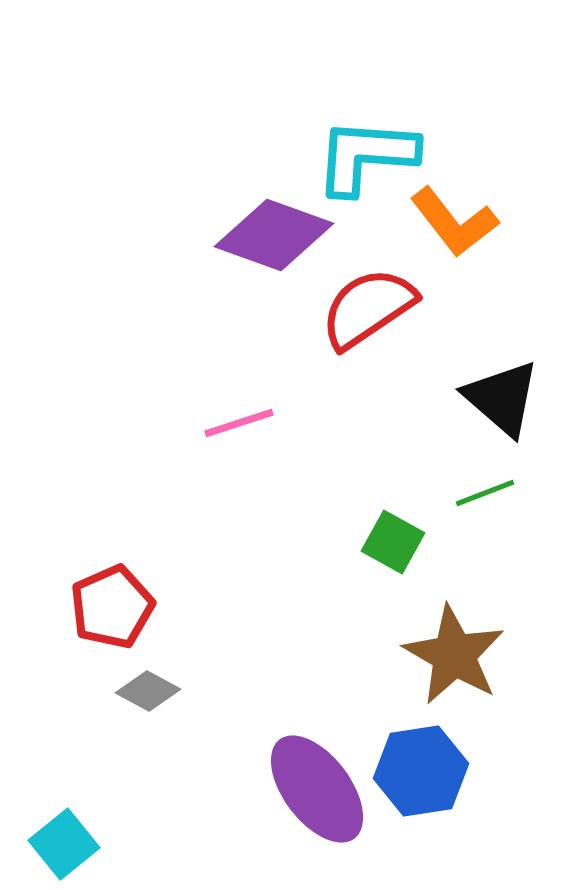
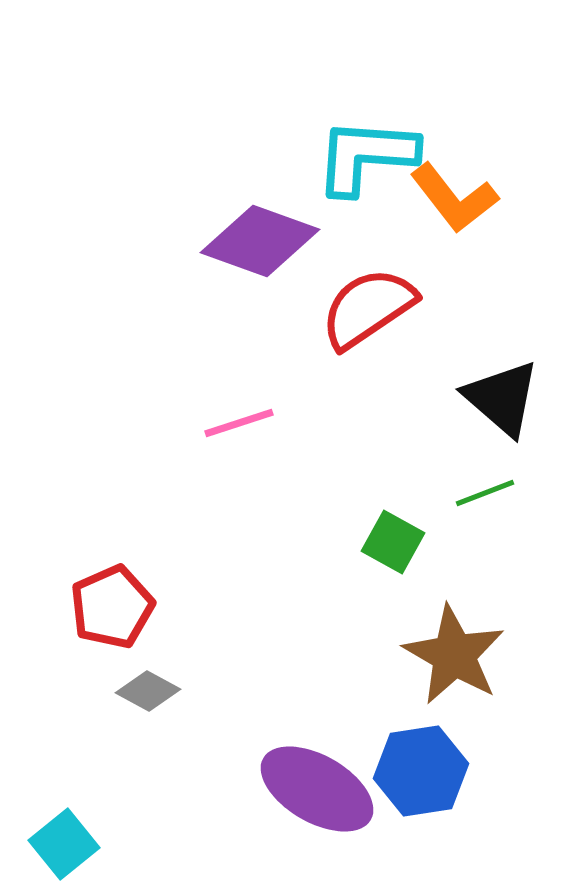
orange L-shape: moved 24 px up
purple diamond: moved 14 px left, 6 px down
purple ellipse: rotated 23 degrees counterclockwise
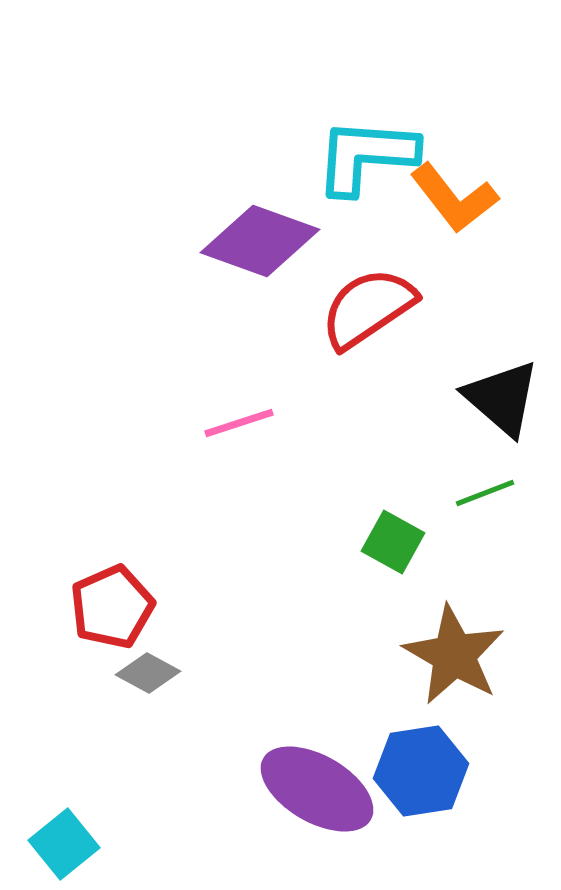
gray diamond: moved 18 px up
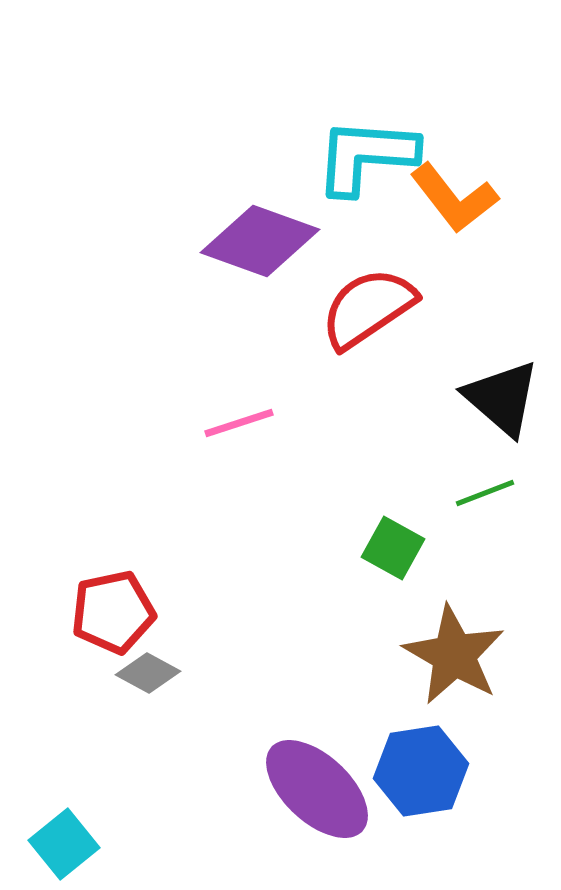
green square: moved 6 px down
red pentagon: moved 1 px right, 5 px down; rotated 12 degrees clockwise
purple ellipse: rotated 13 degrees clockwise
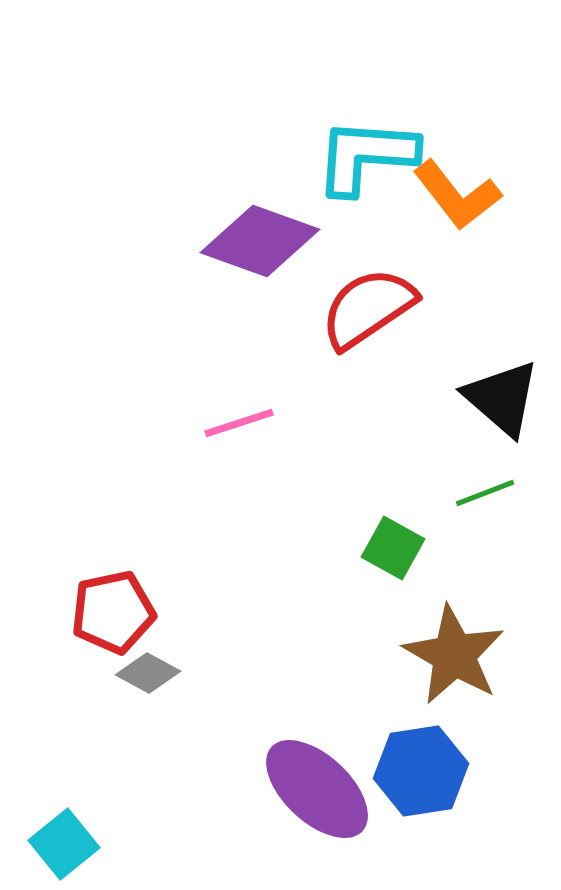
orange L-shape: moved 3 px right, 3 px up
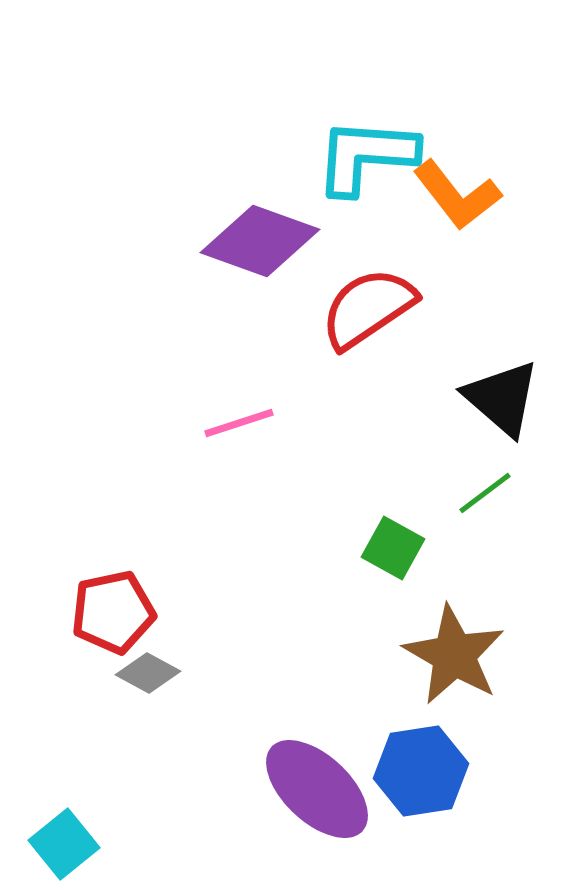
green line: rotated 16 degrees counterclockwise
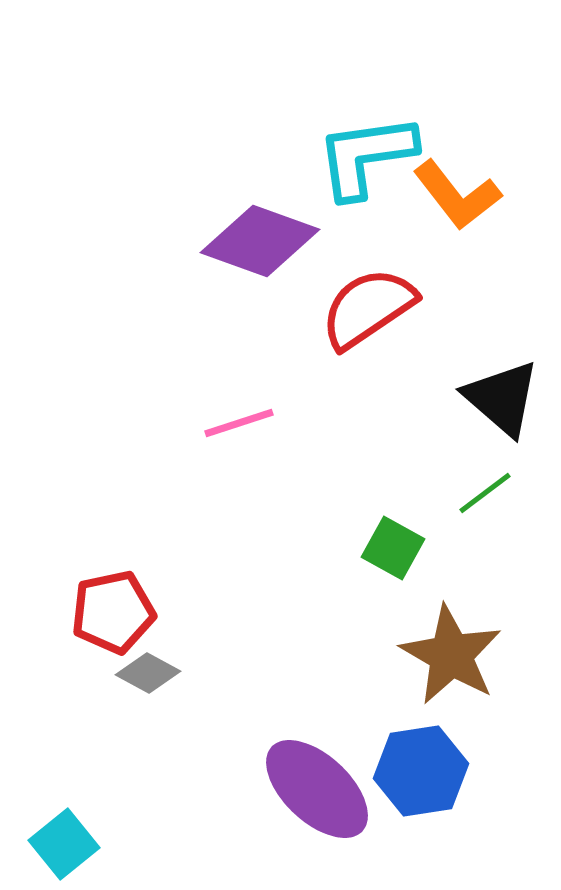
cyan L-shape: rotated 12 degrees counterclockwise
brown star: moved 3 px left
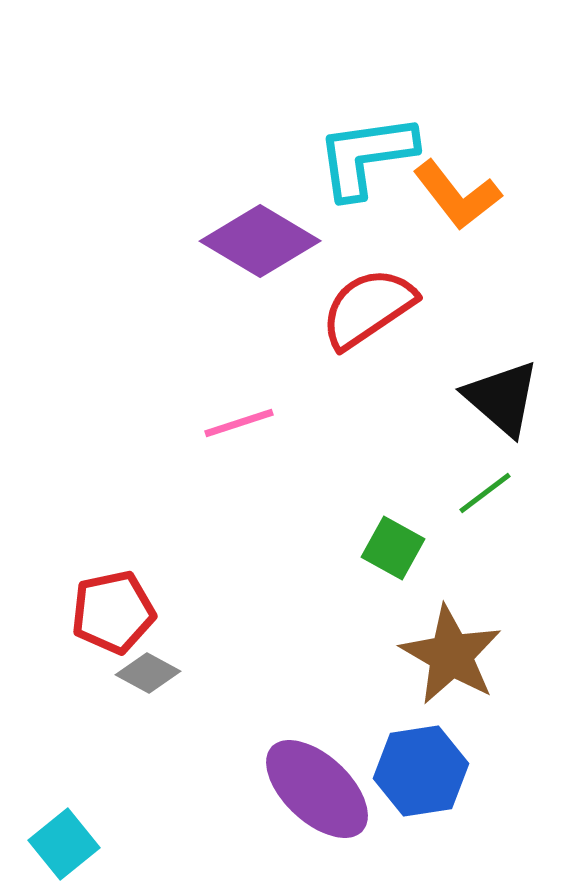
purple diamond: rotated 11 degrees clockwise
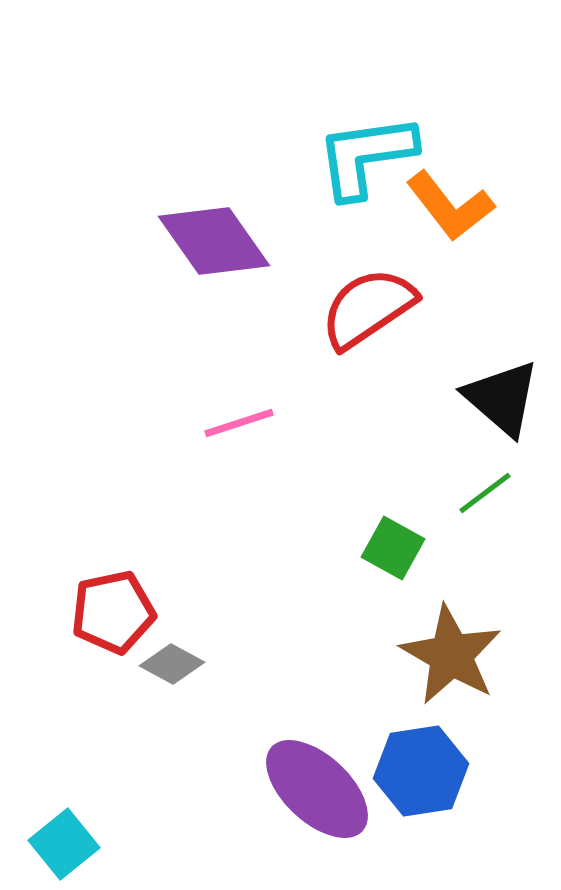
orange L-shape: moved 7 px left, 11 px down
purple diamond: moved 46 px left; rotated 24 degrees clockwise
gray diamond: moved 24 px right, 9 px up
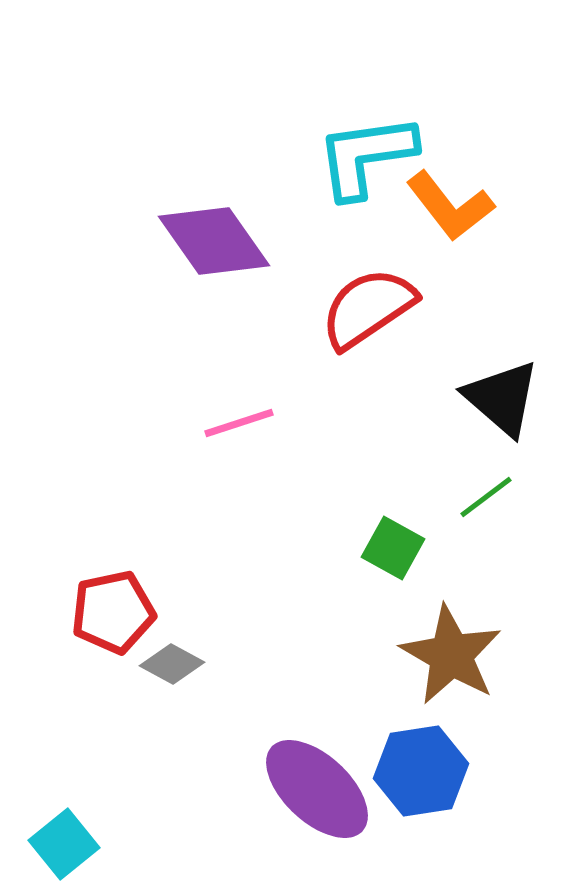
green line: moved 1 px right, 4 px down
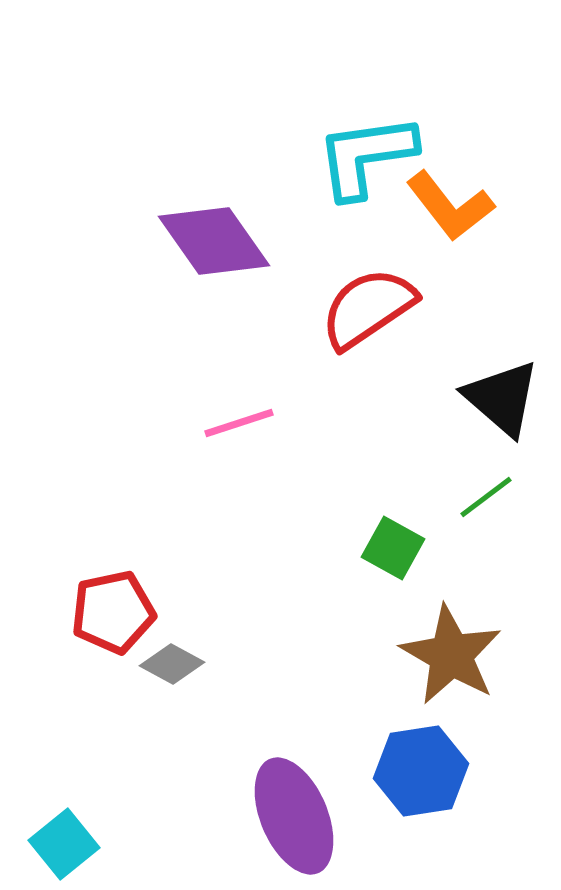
purple ellipse: moved 23 px left, 27 px down; rotated 24 degrees clockwise
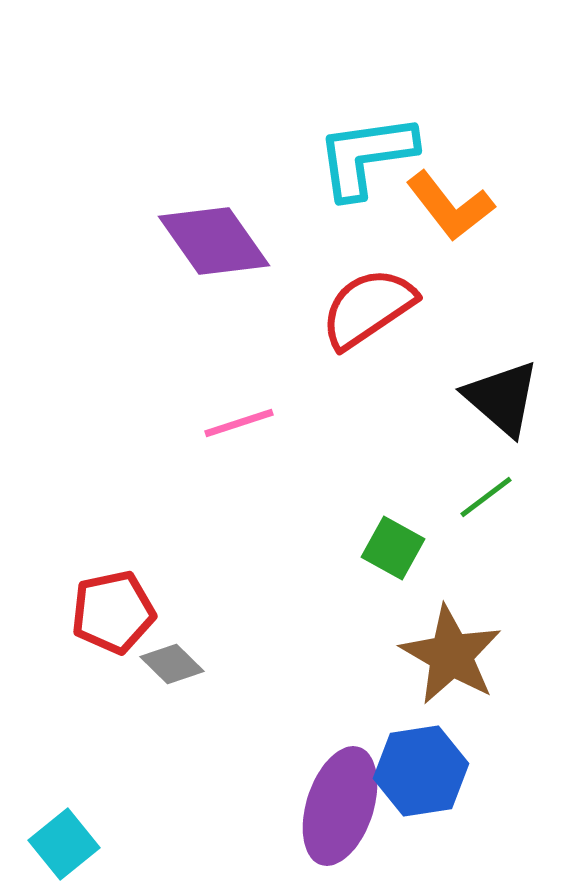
gray diamond: rotated 16 degrees clockwise
purple ellipse: moved 46 px right, 10 px up; rotated 41 degrees clockwise
